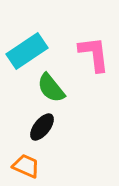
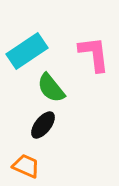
black ellipse: moved 1 px right, 2 px up
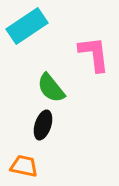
cyan rectangle: moved 25 px up
black ellipse: rotated 20 degrees counterclockwise
orange trapezoid: moved 2 px left; rotated 12 degrees counterclockwise
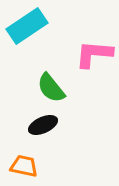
pink L-shape: rotated 78 degrees counterclockwise
black ellipse: rotated 48 degrees clockwise
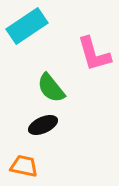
pink L-shape: rotated 111 degrees counterclockwise
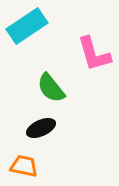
black ellipse: moved 2 px left, 3 px down
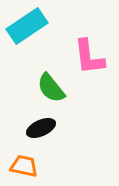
pink L-shape: moved 5 px left, 3 px down; rotated 9 degrees clockwise
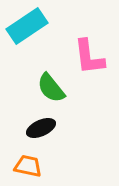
orange trapezoid: moved 4 px right
